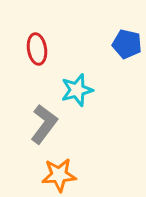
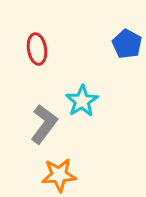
blue pentagon: rotated 16 degrees clockwise
cyan star: moved 5 px right, 11 px down; rotated 16 degrees counterclockwise
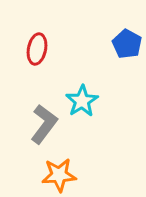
red ellipse: rotated 20 degrees clockwise
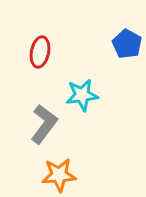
red ellipse: moved 3 px right, 3 px down
cyan star: moved 6 px up; rotated 24 degrees clockwise
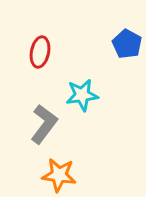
orange star: rotated 12 degrees clockwise
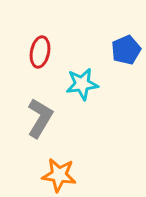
blue pentagon: moved 1 px left, 6 px down; rotated 20 degrees clockwise
cyan star: moved 11 px up
gray L-shape: moved 4 px left, 6 px up; rotated 6 degrees counterclockwise
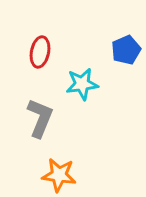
gray L-shape: rotated 9 degrees counterclockwise
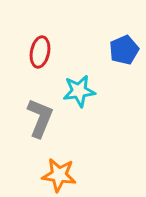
blue pentagon: moved 2 px left
cyan star: moved 3 px left, 7 px down
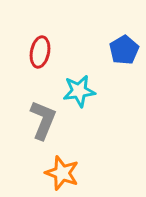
blue pentagon: rotated 8 degrees counterclockwise
gray L-shape: moved 3 px right, 2 px down
orange star: moved 3 px right, 2 px up; rotated 12 degrees clockwise
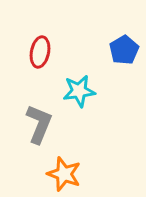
gray L-shape: moved 4 px left, 4 px down
orange star: moved 2 px right, 1 px down
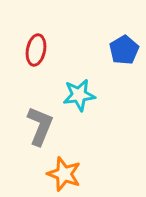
red ellipse: moved 4 px left, 2 px up
cyan star: moved 4 px down
gray L-shape: moved 1 px right, 2 px down
